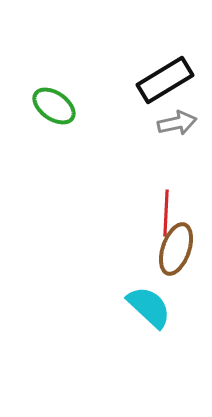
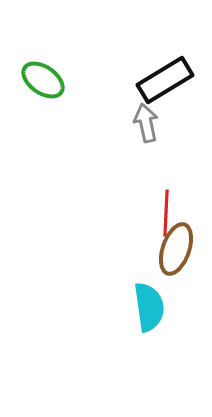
green ellipse: moved 11 px left, 26 px up
gray arrow: moved 31 px left; rotated 90 degrees counterclockwise
cyan semicircle: rotated 39 degrees clockwise
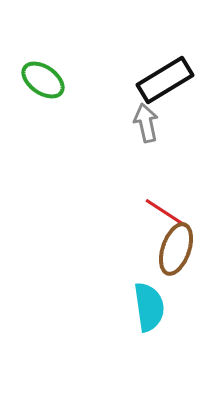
red line: rotated 60 degrees counterclockwise
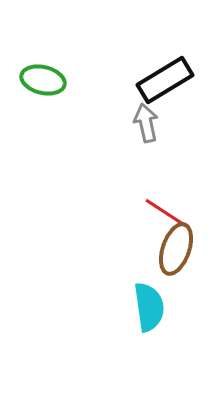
green ellipse: rotated 21 degrees counterclockwise
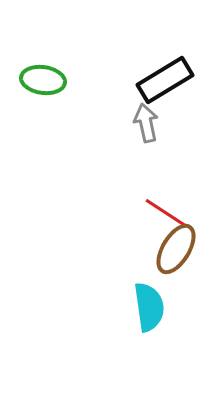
green ellipse: rotated 6 degrees counterclockwise
brown ellipse: rotated 12 degrees clockwise
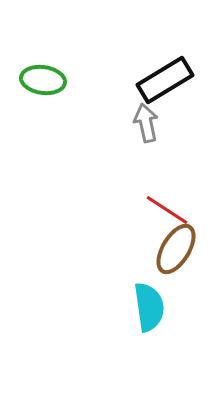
red line: moved 1 px right, 3 px up
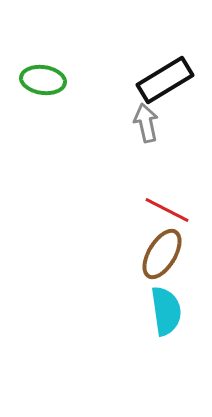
red line: rotated 6 degrees counterclockwise
brown ellipse: moved 14 px left, 5 px down
cyan semicircle: moved 17 px right, 4 px down
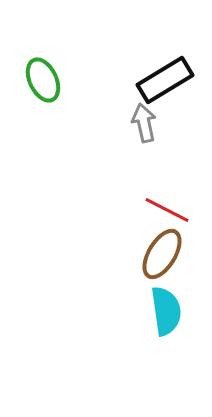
green ellipse: rotated 57 degrees clockwise
gray arrow: moved 2 px left
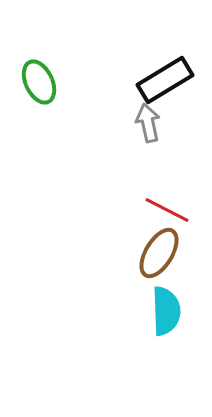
green ellipse: moved 4 px left, 2 px down
gray arrow: moved 4 px right
brown ellipse: moved 3 px left, 1 px up
cyan semicircle: rotated 6 degrees clockwise
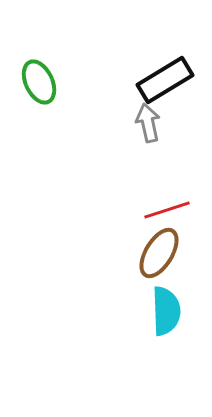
red line: rotated 45 degrees counterclockwise
